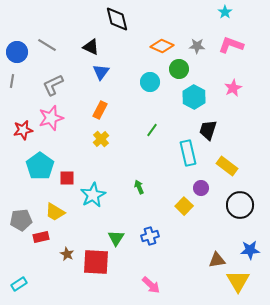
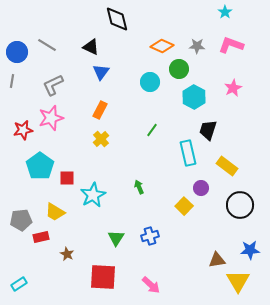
red square at (96, 262): moved 7 px right, 15 px down
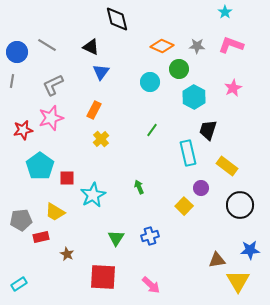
orange rectangle at (100, 110): moved 6 px left
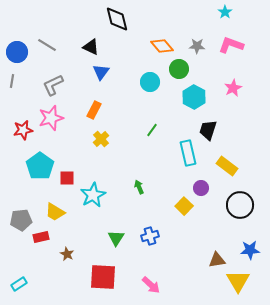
orange diamond at (162, 46): rotated 25 degrees clockwise
